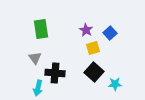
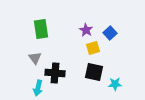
black square: rotated 30 degrees counterclockwise
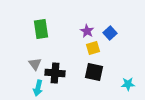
purple star: moved 1 px right, 1 px down
gray triangle: moved 6 px down
cyan star: moved 13 px right
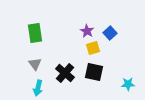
green rectangle: moved 6 px left, 4 px down
black cross: moved 10 px right; rotated 36 degrees clockwise
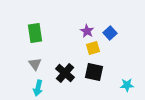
cyan star: moved 1 px left, 1 px down
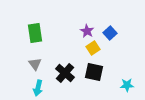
yellow square: rotated 16 degrees counterclockwise
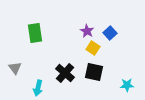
yellow square: rotated 24 degrees counterclockwise
gray triangle: moved 20 px left, 4 px down
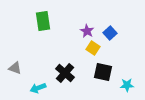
green rectangle: moved 8 px right, 12 px up
gray triangle: rotated 32 degrees counterclockwise
black square: moved 9 px right
cyan arrow: rotated 56 degrees clockwise
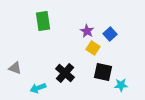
blue square: moved 1 px down
cyan star: moved 6 px left
